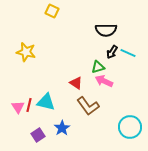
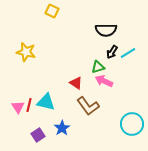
cyan line: rotated 56 degrees counterclockwise
cyan circle: moved 2 px right, 3 px up
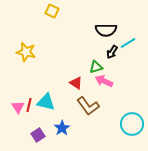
cyan line: moved 10 px up
green triangle: moved 2 px left
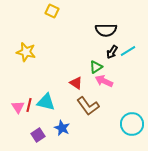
cyan line: moved 8 px down
green triangle: rotated 16 degrees counterclockwise
blue star: rotated 14 degrees counterclockwise
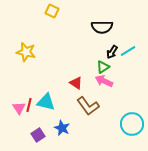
black semicircle: moved 4 px left, 3 px up
green triangle: moved 7 px right
pink triangle: moved 1 px right, 1 px down
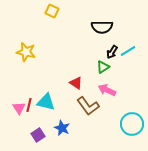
pink arrow: moved 3 px right, 9 px down
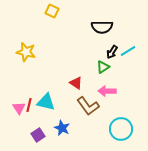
pink arrow: moved 1 px down; rotated 24 degrees counterclockwise
cyan circle: moved 11 px left, 5 px down
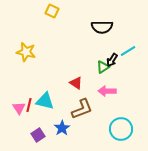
black arrow: moved 8 px down
cyan triangle: moved 1 px left, 1 px up
brown L-shape: moved 6 px left, 3 px down; rotated 75 degrees counterclockwise
blue star: rotated 14 degrees clockwise
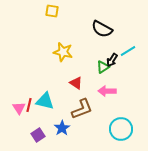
yellow square: rotated 16 degrees counterclockwise
black semicircle: moved 2 px down; rotated 30 degrees clockwise
yellow star: moved 37 px right
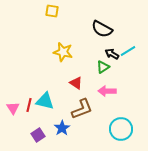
black arrow: moved 6 px up; rotated 88 degrees clockwise
pink triangle: moved 6 px left
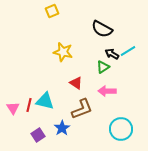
yellow square: rotated 32 degrees counterclockwise
